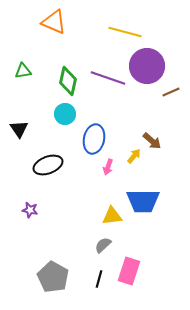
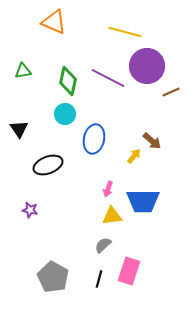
purple line: rotated 8 degrees clockwise
pink arrow: moved 22 px down
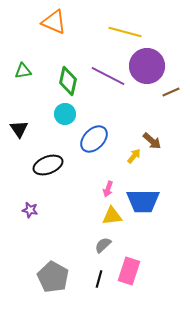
purple line: moved 2 px up
blue ellipse: rotated 32 degrees clockwise
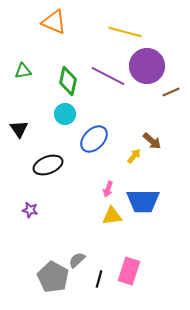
gray semicircle: moved 26 px left, 15 px down
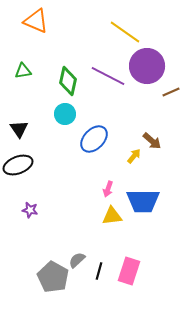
orange triangle: moved 18 px left, 1 px up
yellow line: rotated 20 degrees clockwise
black ellipse: moved 30 px left
black line: moved 8 px up
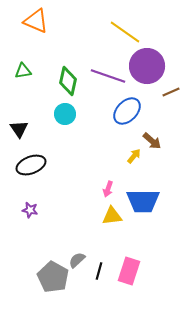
purple line: rotated 8 degrees counterclockwise
blue ellipse: moved 33 px right, 28 px up
black ellipse: moved 13 px right
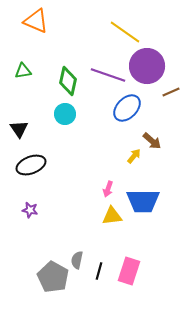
purple line: moved 1 px up
blue ellipse: moved 3 px up
gray semicircle: rotated 36 degrees counterclockwise
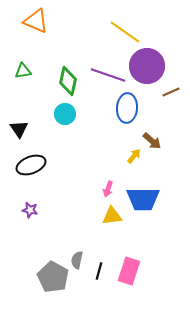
blue ellipse: rotated 40 degrees counterclockwise
blue trapezoid: moved 2 px up
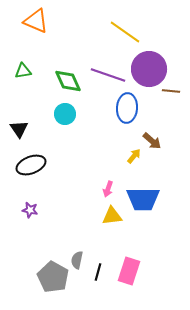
purple circle: moved 2 px right, 3 px down
green diamond: rotated 36 degrees counterclockwise
brown line: moved 1 px up; rotated 30 degrees clockwise
black line: moved 1 px left, 1 px down
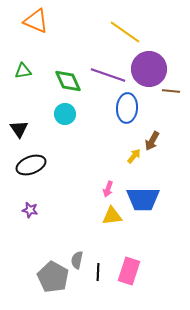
brown arrow: rotated 78 degrees clockwise
black line: rotated 12 degrees counterclockwise
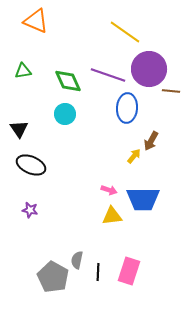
brown arrow: moved 1 px left
black ellipse: rotated 44 degrees clockwise
pink arrow: moved 1 px right, 1 px down; rotated 91 degrees counterclockwise
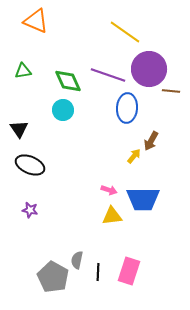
cyan circle: moved 2 px left, 4 px up
black ellipse: moved 1 px left
